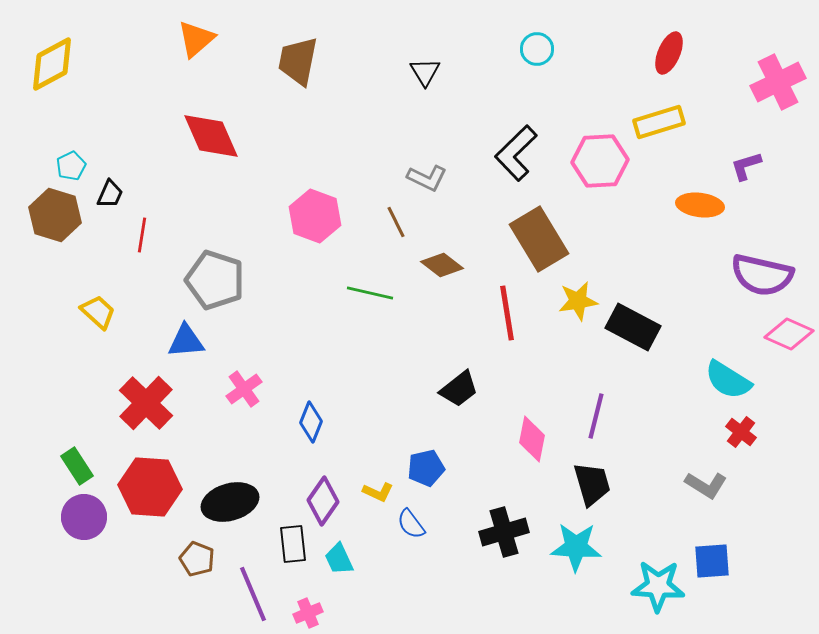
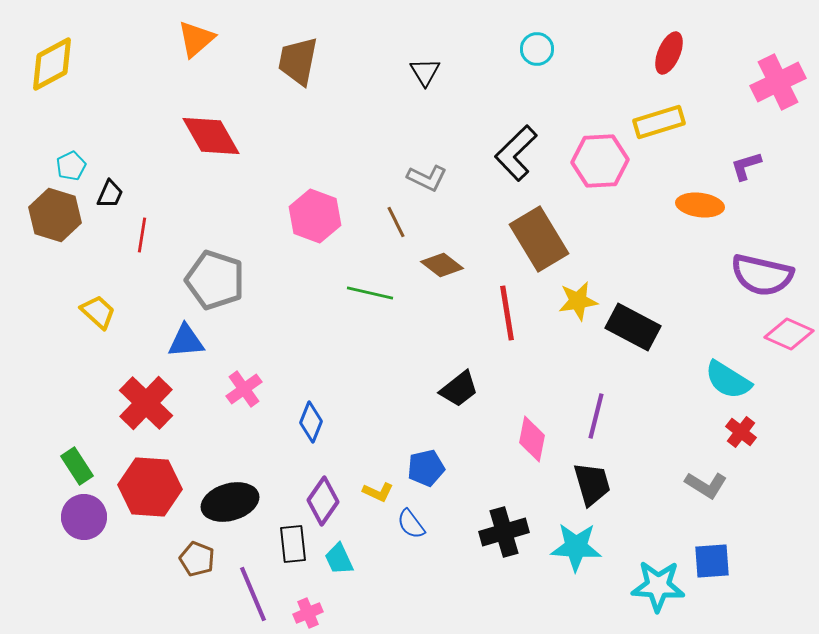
red diamond at (211, 136): rotated 6 degrees counterclockwise
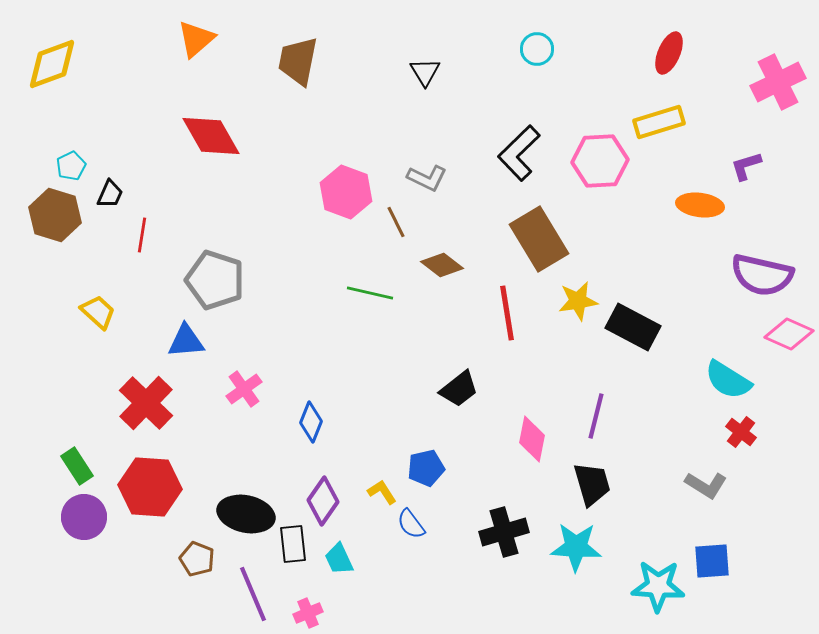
yellow diamond at (52, 64): rotated 8 degrees clockwise
black L-shape at (516, 153): moved 3 px right
pink hexagon at (315, 216): moved 31 px right, 24 px up
yellow L-shape at (378, 492): moved 4 px right; rotated 148 degrees counterclockwise
black ellipse at (230, 502): moved 16 px right, 12 px down; rotated 28 degrees clockwise
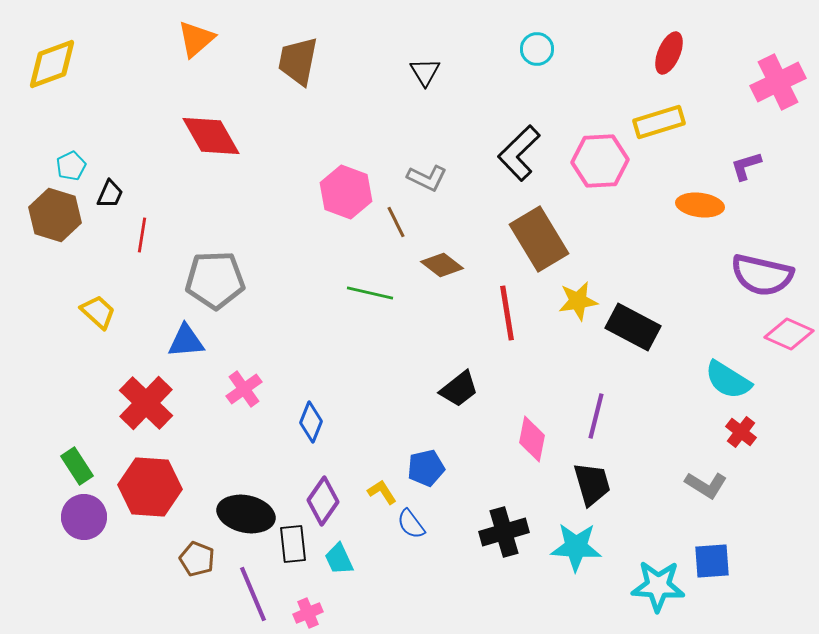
gray pentagon at (215, 280): rotated 20 degrees counterclockwise
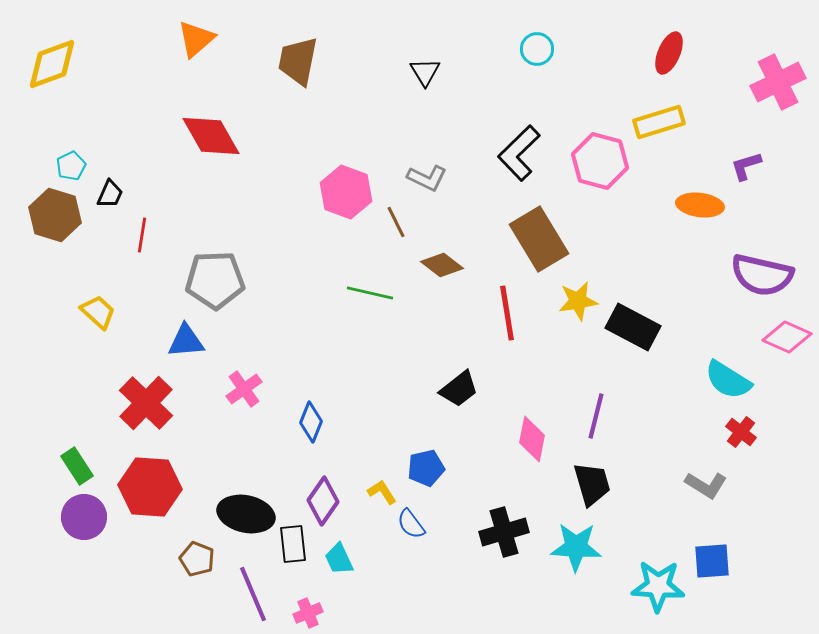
pink hexagon at (600, 161): rotated 18 degrees clockwise
pink diamond at (789, 334): moved 2 px left, 3 px down
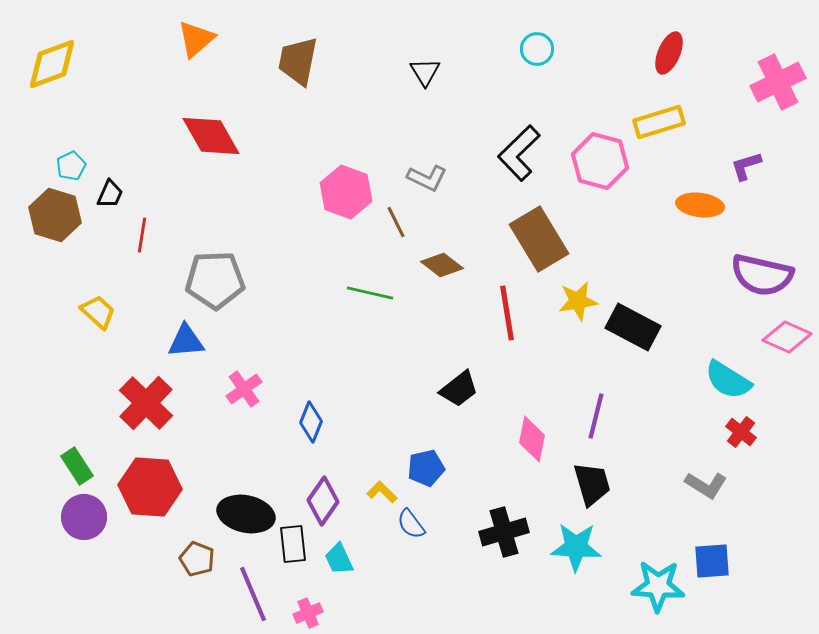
yellow L-shape at (382, 492): rotated 12 degrees counterclockwise
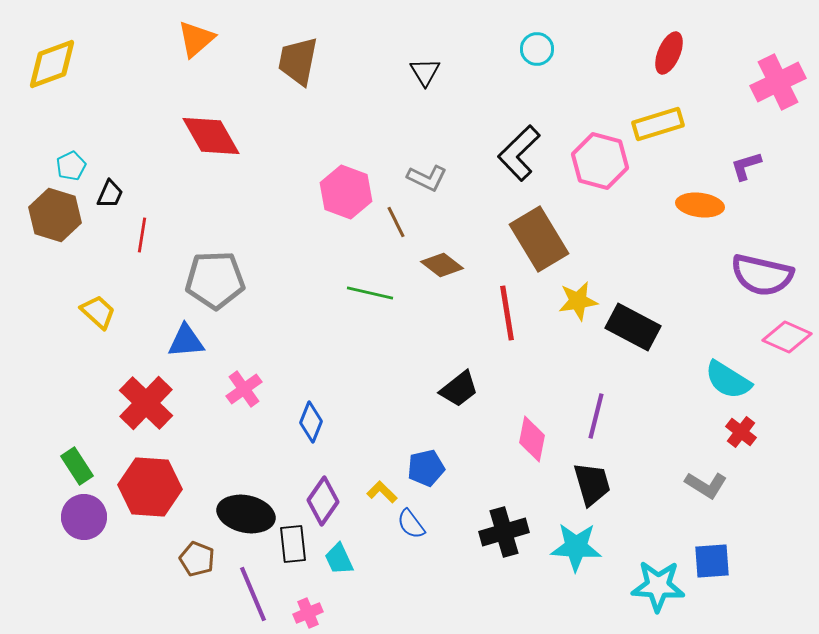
yellow rectangle at (659, 122): moved 1 px left, 2 px down
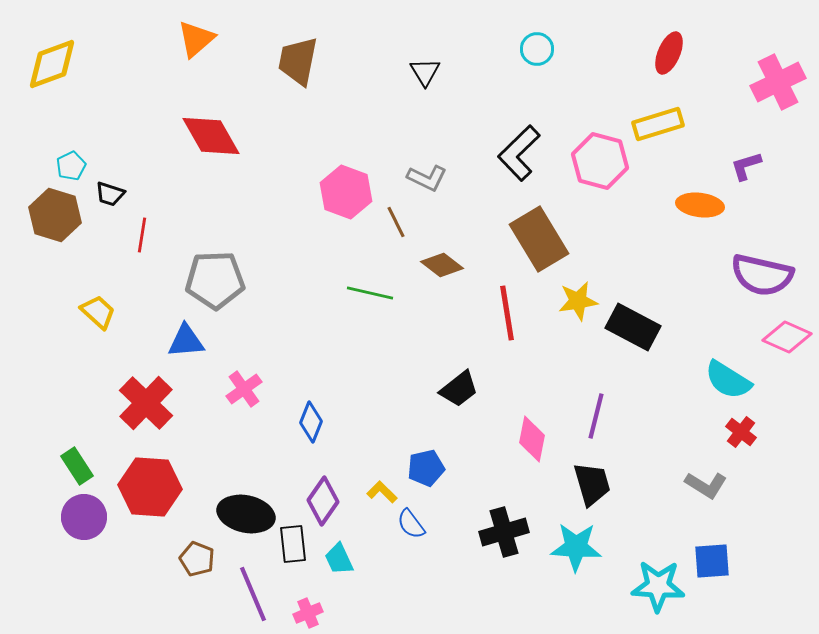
black trapezoid at (110, 194): rotated 84 degrees clockwise
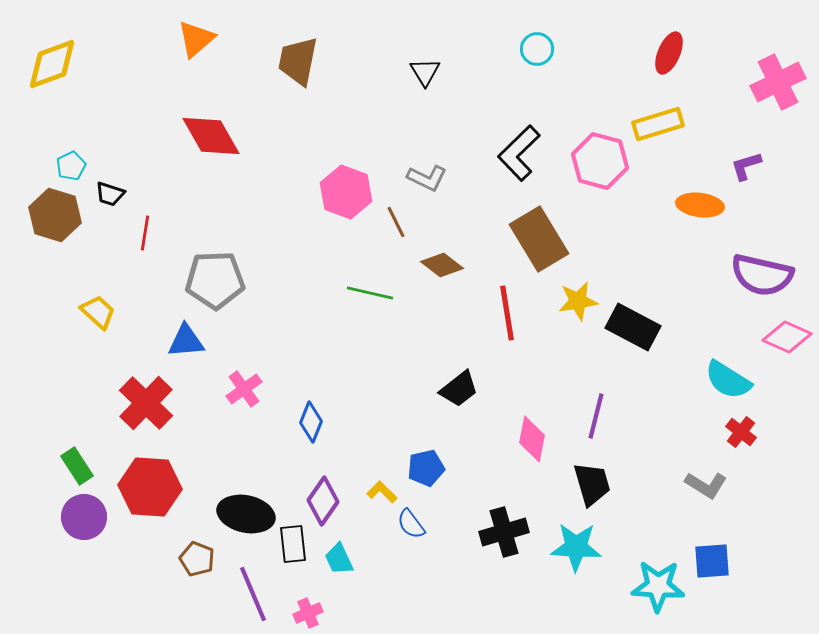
red line at (142, 235): moved 3 px right, 2 px up
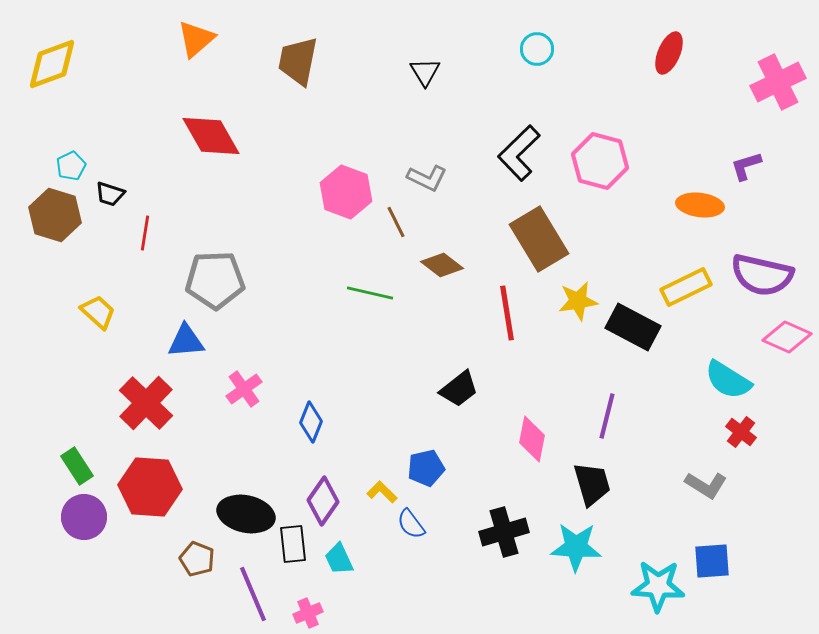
yellow rectangle at (658, 124): moved 28 px right, 163 px down; rotated 9 degrees counterclockwise
purple line at (596, 416): moved 11 px right
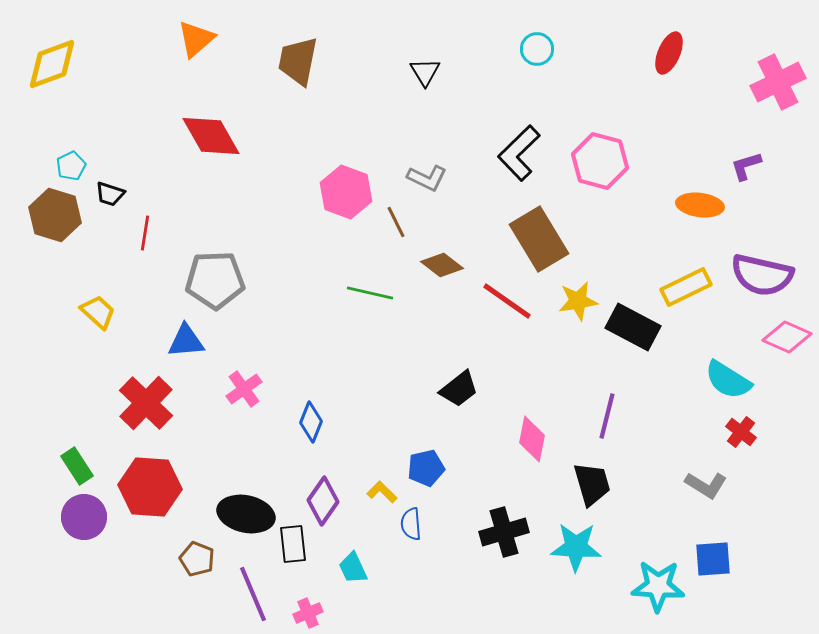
red line at (507, 313): moved 12 px up; rotated 46 degrees counterclockwise
blue semicircle at (411, 524): rotated 32 degrees clockwise
cyan trapezoid at (339, 559): moved 14 px right, 9 px down
blue square at (712, 561): moved 1 px right, 2 px up
